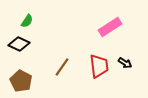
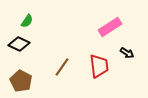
black arrow: moved 2 px right, 10 px up
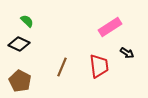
green semicircle: rotated 80 degrees counterclockwise
brown line: rotated 12 degrees counterclockwise
brown pentagon: moved 1 px left
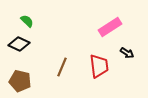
brown pentagon: rotated 15 degrees counterclockwise
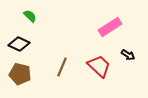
green semicircle: moved 3 px right, 5 px up
black arrow: moved 1 px right, 2 px down
red trapezoid: rotated 40 degrees counterclockwise
brown pentagon: moved 7 px up
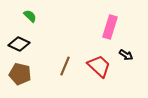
pink rectangle: rotated 40 degrees counterclockwise
black arrow: moved 2 px left
brown line: moved 3 px right, 1 px up
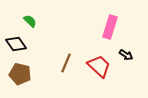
green semicircle: moved 5 px down
black diamond: moved 3 px left; rotated 30 degrees clockwise
brown line: moved 1 px right, 3 px up
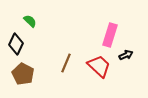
pink rectangle: moved 8 px down
black diamond: rotated 60 degrees clockwise
black arrow: rotated 56 degrees counterclockwise
brown pentagon: moved 3 px right; rotated 15 degrees clockwise
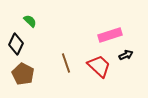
pink rectangle: rotated 55 degrees clockwise
brown line: rotated 42 degrees counterclockwise
